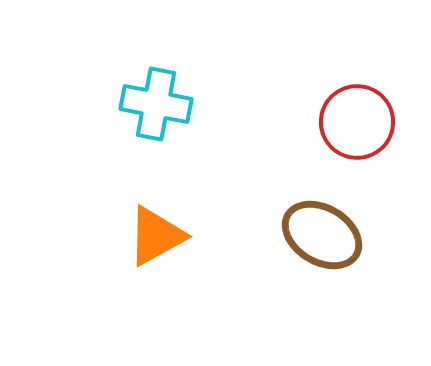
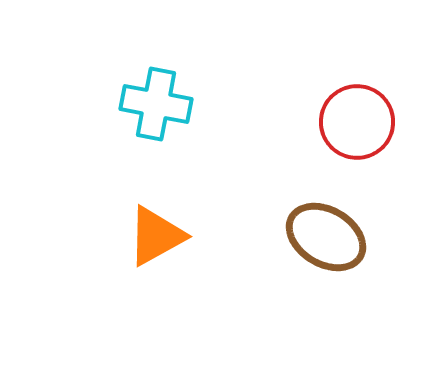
brown ellipse: moved 4 px right, 2 px down
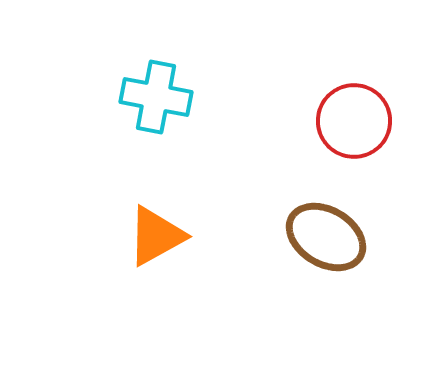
cyan cross: moved 7 px up
red circle: moved 3 px left, 1 px up
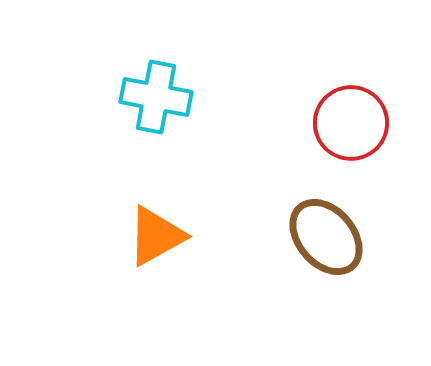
red circle: moved 3 px left, 2 px down
brown ellipse: rotated 18 degrees clockwise
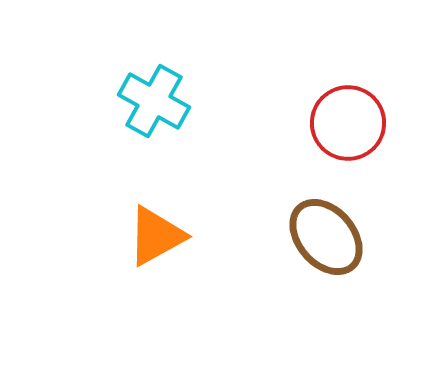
cyan cross: moved 2 px left, 4 px down; rotated 18 degrees clockwise
red circle: moved 3 px left
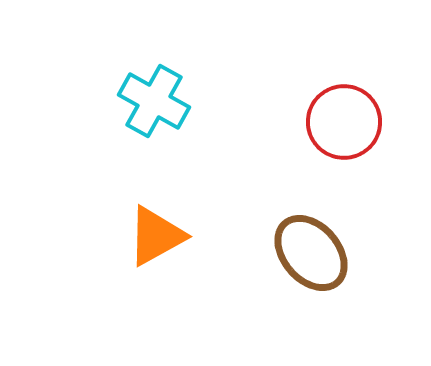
red circle: moved 4 px left, 1 px up
brown ellipse: moved 15 px left, 16 px down
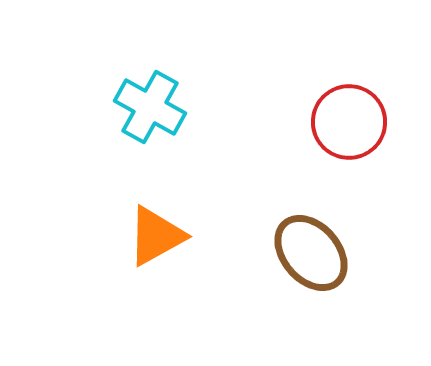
cyan cross: moved 4 px left, 6 px down
red circle: moved 5 px right
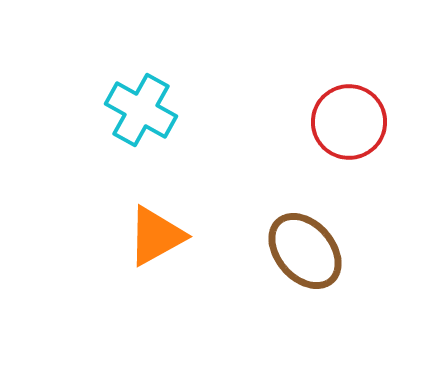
cyan cross: moved 9 px left, 3 px down
brown ellipse: moved 6 px left, 2 px up
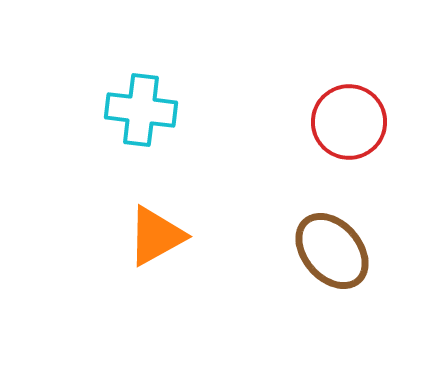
cyan cross: rotated 22 degrees counterclockwise
brown ellipse: moved 27 px right
